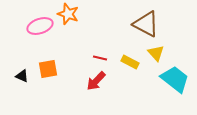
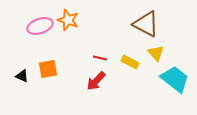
orange star: moved 6 px down
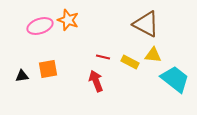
yellow triangle: moved 3 px left, 2 px down; rotated 42 degrees counterclockwise
red line: moved 3 px right, 1 px up
black triangle: rotated 32 degrees counterclockwise
red arrow: rotated 115 degrees clockwise
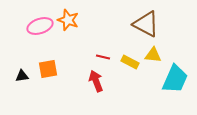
cyan trapezoid: rotated 76 degrees clockwise
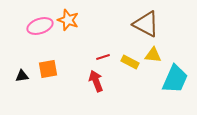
red line: rotated 32 degrees counterclockwise
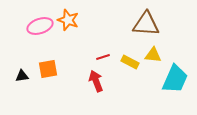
brown triangle: rotated 24 degrees counterclockwise
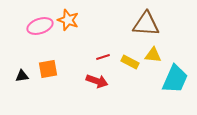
red arrow: moved 1 px right; rotated 130 degrees clockwise
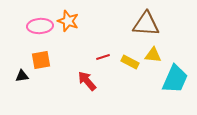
orange star: moved 1 px down
pink ellipse: rotated 15 degrees clockwise
orange square: moved 7 px left, 9 px up
red arrow: moved 10 px left; rotated 150 degrees counterclockwise
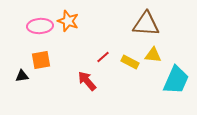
red line: rotated 24 degrees counterclockwise
cyan trapezoid: moved 1 px right, 1 px down
